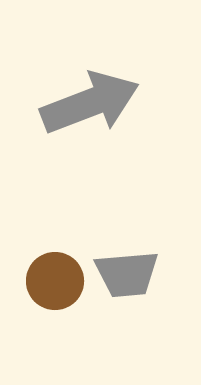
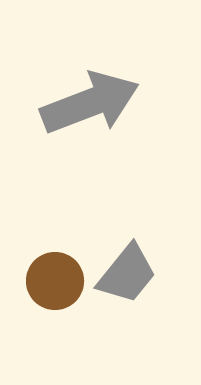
gray trapezoid: rotated 46 degrees counterclockwise
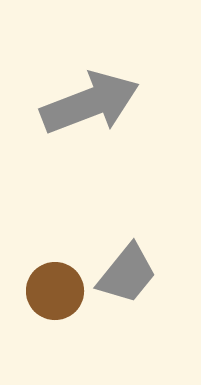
brown circle: moved 10 px down
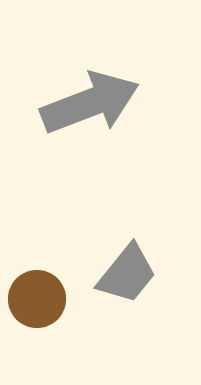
brown circle: moved 18 px left, 8 px down
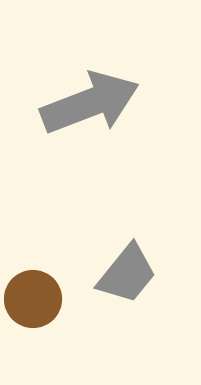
brown circle: moved 4 px left
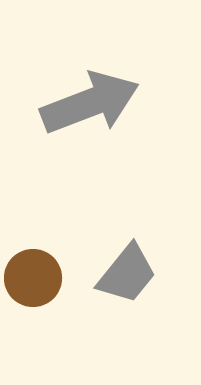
brown circle: moved 21 px up
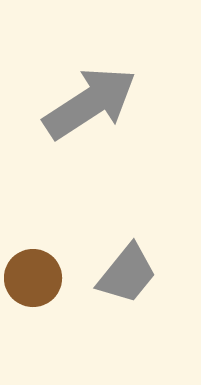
gray arrow: rotated 12 degrees counterclockwise
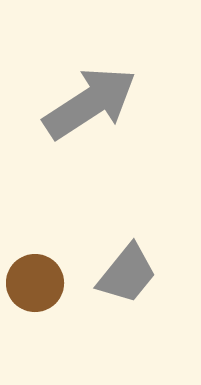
brown circle: moved 2 px right, 5 px down
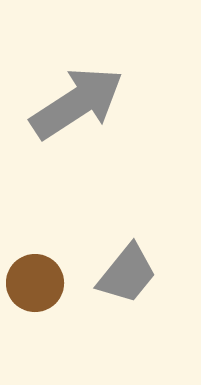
gray arrow: moved 13 px left
